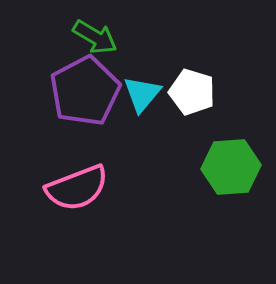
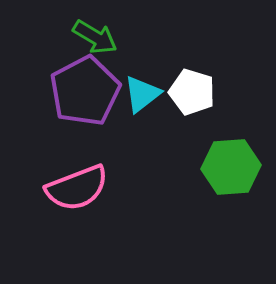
cyan triangle: rotated 12 degrees clockwise
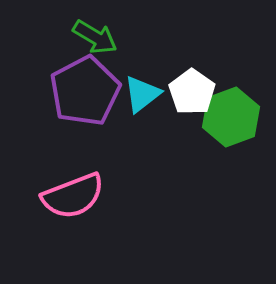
white pentagon: rotated 18 degrees clockwise
green hexagon: moved 50 px up; rotated 16 degrees counterclockwise
pink semicircle: moved 4 px left, 8 px down
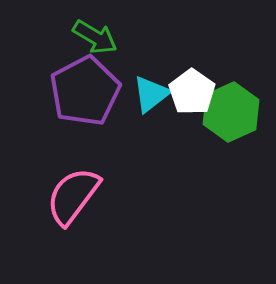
cyan triangle: moved 9 px right
green hexagon: moved 5 px up; rotated 4 degrees counterclockwise
pink semicircle: rotated 148 degrees clockwise
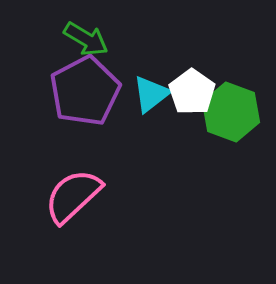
green arrow: moved 9 px left, 2 px down
green hexagon: rotated 16 degrees counterclockwise
pink semicircle: rotated 10 degrees clockwise
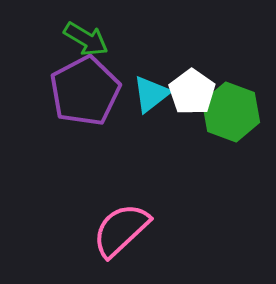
pink semicircle: moved 48 px right, 34 px down
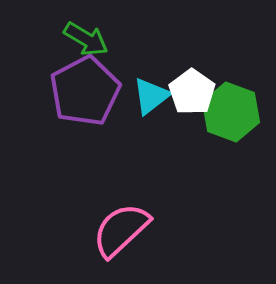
cyan triangle: moved 2 px down
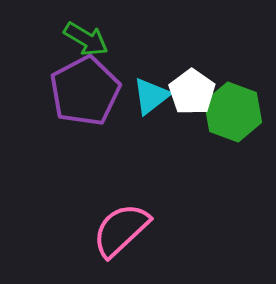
green hexagon: moved 2 px right
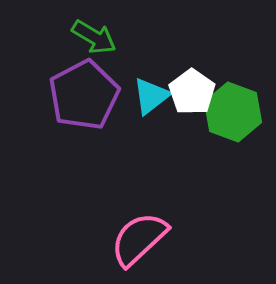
green arrow: moved 8 px right, 2 px up
purple pentagon: moved 1 px left, 4 px down
pink semicircle: moved 18 px right, 9 px down
